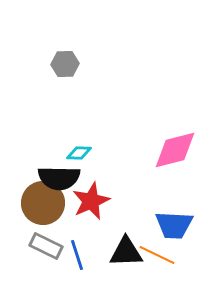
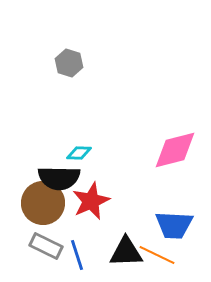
gray hexagon: moved 4 px right, 1 px up; rotated 20 degrees clockwise
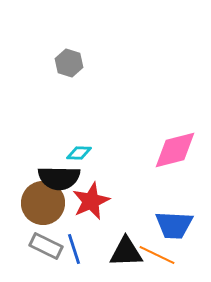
blue line: moved 3 px left, 6 px up
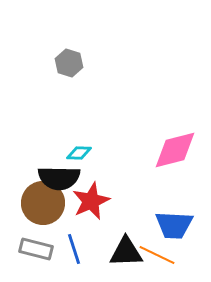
gray rectangle: moved 10 px left, 3 px down; rotated 12 degrees counterclockwise
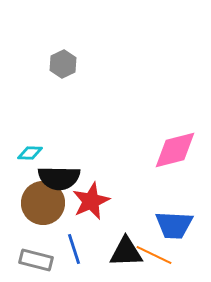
gray hexagon: moved 6 px left, 1 px down; rotated 16 degrees clockwise
cyan diamond: moved 49 px left
gray rectangle: moved 11 px down
orange line: moved 3 px left
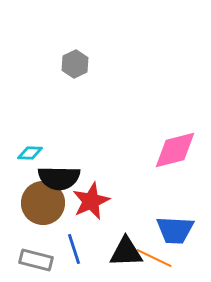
gray hexagon: moved 12 px right
blue trapezoid: moved 1 px right, 5 px down
orange line: moved 3 px down
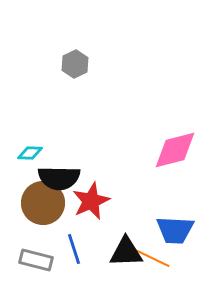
orange line: moved 2 px left
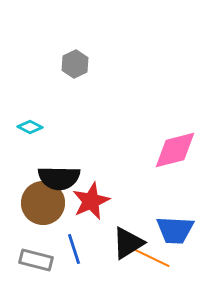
cyan diamond: moved 26 px up; rotated 25 degrees clockwise
black triangle: moved 2 px right, 9 px up; rotated 30 degrees counterclockwise
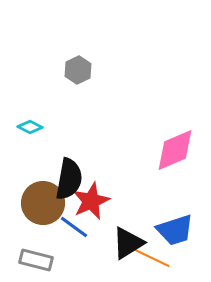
gray hexagon: moved 3 px right, 6 px down
pink diamond: rotated 9 degrees counterclockwise
black semicircle: moved 10 px right, 1 px down; rotated 81 degrees counterclockwise
blue trapezoid: rotated 21 degrees counterclockwise
blue line: moved 22 px up; rotated 36 degrees counterclockwise
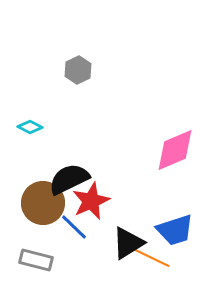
black semicircle: rotated 126 degrees counterclockwise
blue line: rotated 8 degrees clockwise
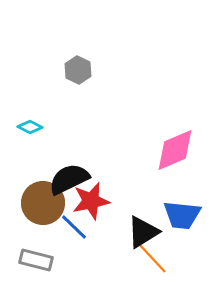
gray hexagon: rotated 8 degrees counterclockwise
red star: rotated 12 degrees clockwise
blue trapezoid: moved 7 px right, 15 px up; rotated 24 degrees clockwise
black triangle: moved 15 px right, 11 px up
orange line: rotated 21 degrees clockwise
